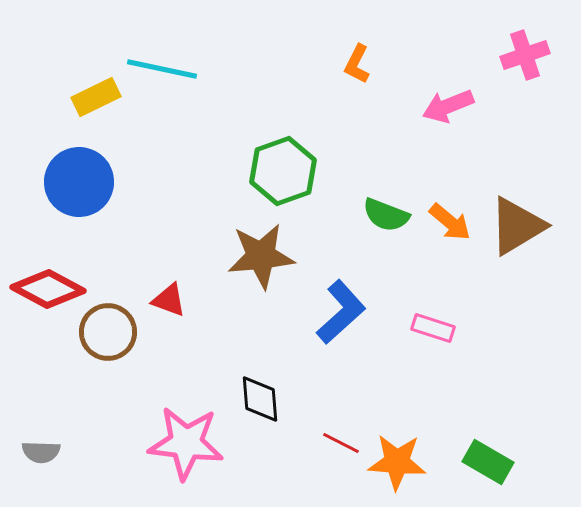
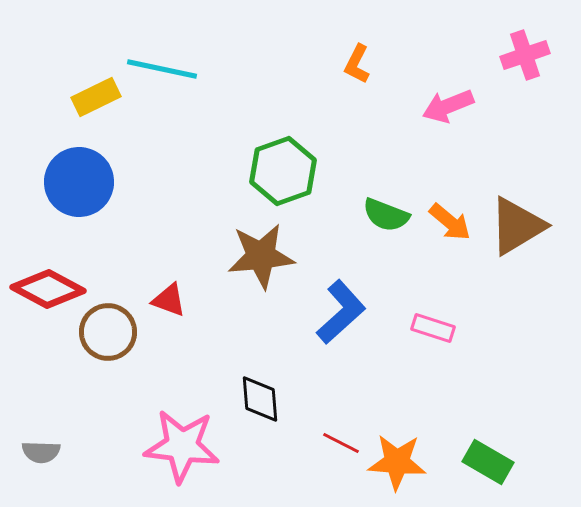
pink star: moved 4 px left, 3 px down
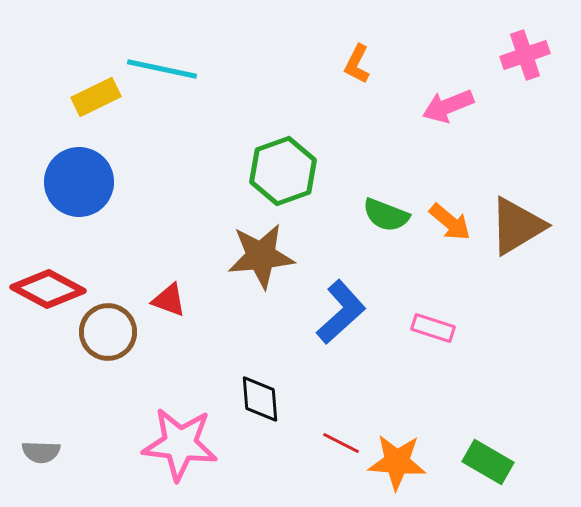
pink star: moved 2 px left, 2 px up
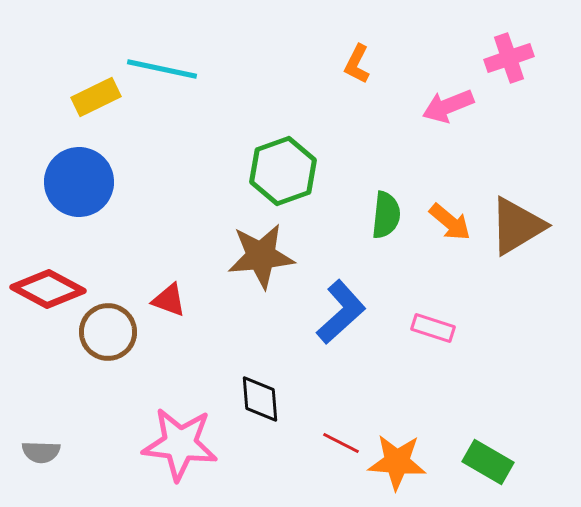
pink cross: moved 16 px left, 3 px down
green semicircle: rotated 105 degrees counterclockwise
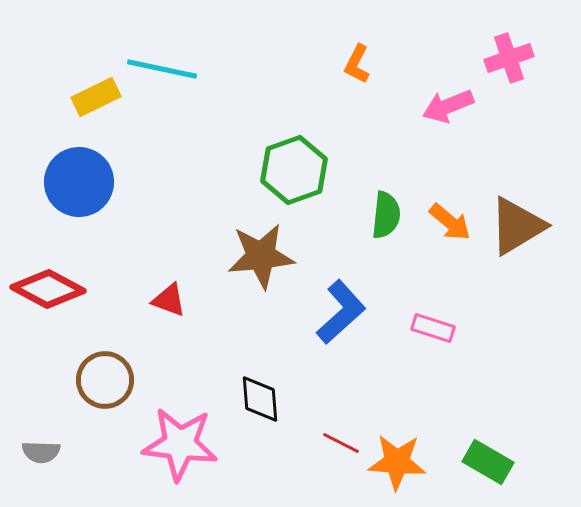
green hexagon: moved 11 px right, 1 px up
brown circle: moved 3 px left, 48 px down
